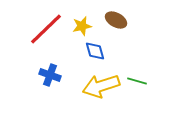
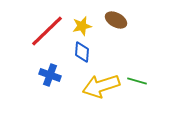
red line: moved 1 px right, 2 px down
blue diamond: moved 13 px left, 1 px down; rotated 20 degrees clockwise
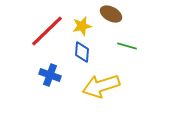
brown ellipse: moved 5 px left, 6 px up
green line: moved 10 px left, 35 px up
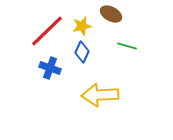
blue diamond: rotated 20 degrees clockwise
blue cross: moved 7 px up
yellow arrow: moved 1 px left, 9 px down; rotated 15 degrees clockwise
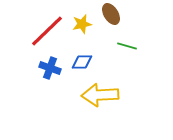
brown ellipse: rotated 30 degrees clockwise
yellow star: moved 2 px up
blue diamond: moved 10 px down; rotated 65 degrees clockwise
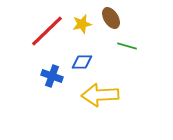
brown ellipse: moved 4 px down
blue cross: moved 2 px right, 8 px down
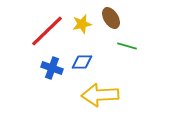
blue cross: moved 8 px up
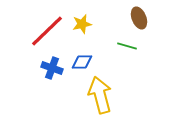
brown ellipse: moved 28 px right; rotated 10 degrees clockwise
yellow arrow: rotated 78 degrees clockwise
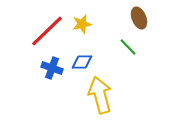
green line: moved 1 px right, 1 px down; rotated 30 degrees clockwise
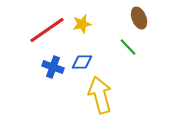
red line: moved 1 px up; rotated 9 degrees clockwise
blue cross: moved 1 px right, 1 px up
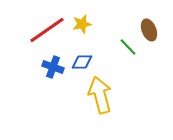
brown ellipse: moved 10 px right, 12 px down
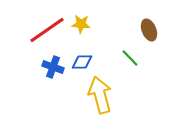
yellow star: moved 1 px left; rotated 18 degrees clockwise
green line: moved 2 px right, 11 px down
